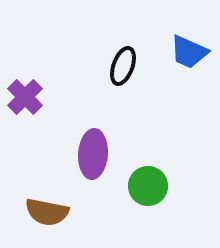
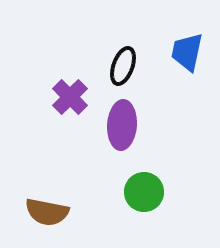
blue trapezoid: moved 2 px left; rotated 78 degrees clockwise
purple cross: moved 45 px right
purple ellipse: moved 29 px right, 29 px up
green circle: moved 4 px left, 6 px down
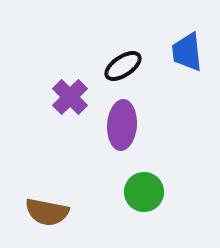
blue trapezoid: rotated 18 degrees counterclockwise
black ellipse: rotated 36 degrees clockwise
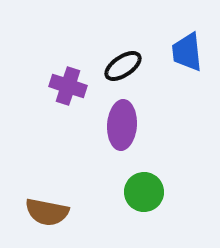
purple cross: moved 2 px left, 11 px up; rotated 27 degrees counterclockwise
